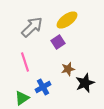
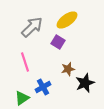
purple square: rotated 24 degrees counterclockwise
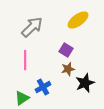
yellow ellipse: moved 11 px right
purple square: moved 8 px right, 8 px down
pink line: moved 2 px up; rotated 18 degrees clockwise
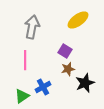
gray arrow: rotated 35 degrees counterclockwise
purple square: moved 1 px left, 1 px down
green triangle: moved 2 px up
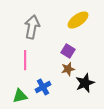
purple square: moved 3 px right
green triangle: moved 2 px left; rotated 21 degrees clockwise
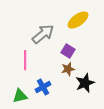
gray arrow: moved 11 px right, 7 px down; rotated 40 degrees clockwise
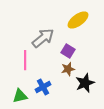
gray arrow: moved 4 px down
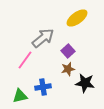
yellow ellipse: moved 1 px left, 2 px up
purple square: rotated 16 degrees clockwise
pink line: rotated 36 degrees clockwise
black star: rotated 30 degrees clockwise
blue cross: rotated 21 degrees clockwise
